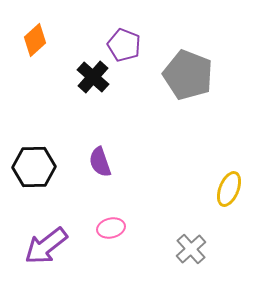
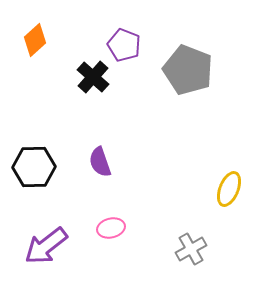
gray pentagon: moved 5 px up
gray cross: rotated 12 degrees clockwise
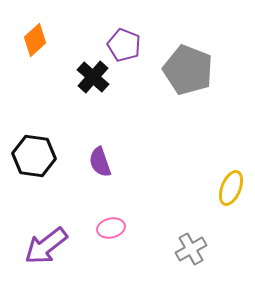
black hexagon: moved 11 px up; rotated 9 degrees clockwise
yellow ellipse: moved 2 px right, 1 px up
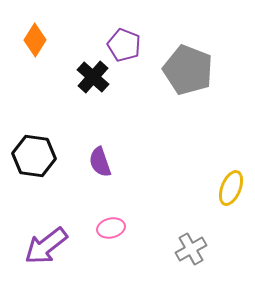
orange diamond: rotated 16 degrees counterclockwise
